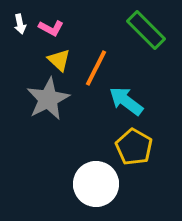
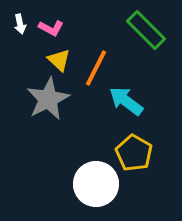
yellow pentagon: moved 6 px down
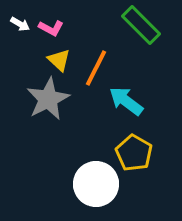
white arrow: rotated 48 degrees counterclockwise
green rectangle: moved 5 px left, 5 px up
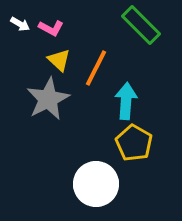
cyan arrow: rotated 57 degrees clockwise
yellow pentagon: moved 10 px up
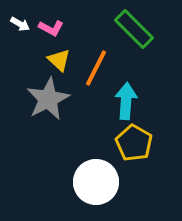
green rectangle: moved 7 px left, 4 px down
white circle: moved 2 px up
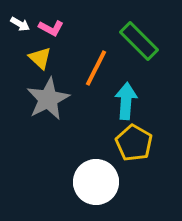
green rectangle: moved 5 px right, 12 px down
yellow triangle: moved 19 px left, 2 px up
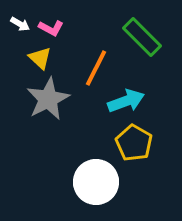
green rectangle: moved 3 px right, 4 px up
cyan arrow: rotated 66 degrees clockwise
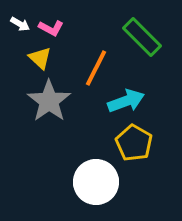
gray star: moved 1 px right, 2 px down; rotated 9 degrees counterclockwise
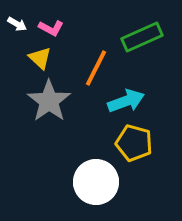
white arrow: moved 3 px left
green rectangle: rotated 69 degrees counterclockwise
yellow pentagon: rotated 15 degrees counterclockwise
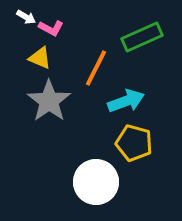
white arrow: moved 9 px right, 7 px up
yellow triangle: rotated 20 degrees counterclockwise
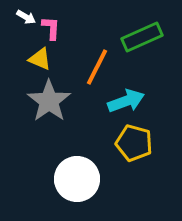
pink L-shape: rotated 115 degrees counterclockwise
yellow triangle: moved 1 px down
orange line: moved 1 px right, 1 px up
white circle: moved 19 px left, 3 px up
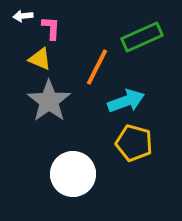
white arrow: moved 3 px left, 1 px up; rotated 144 degrees clockwise
white circle: moved 4 px left, 5 px up
